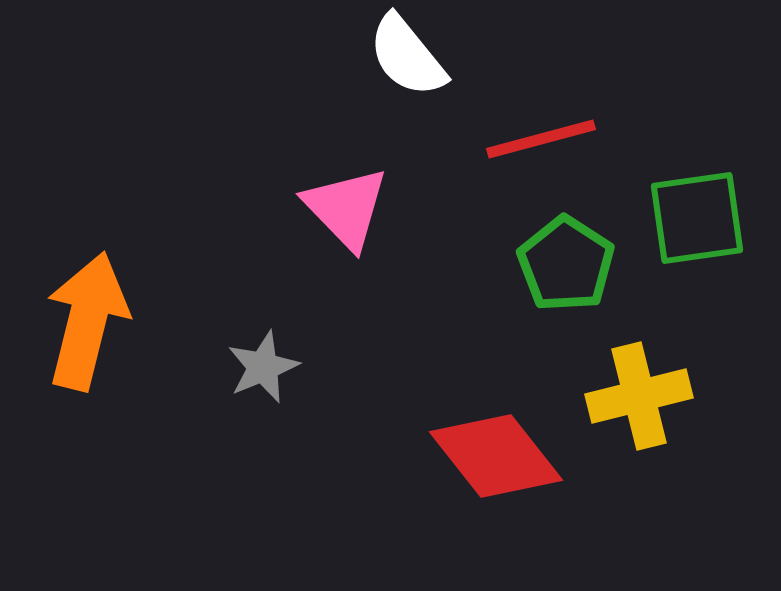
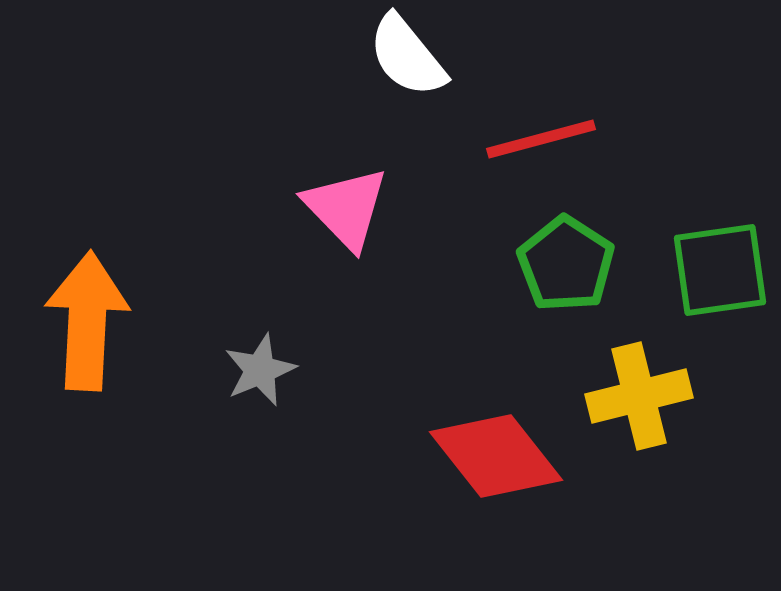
green square: moved 23 px right, 52 px down
orange arrow: rotated 11 degrees counterclockwise
gray star: moved 3 px left, 3 px down
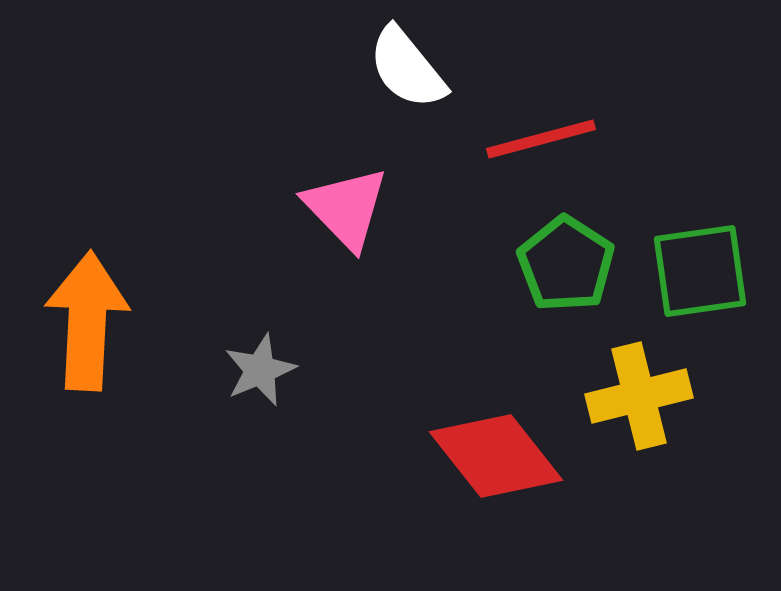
white semicircle: moved 12 px down
green square: moved 20 px left, 1 px down
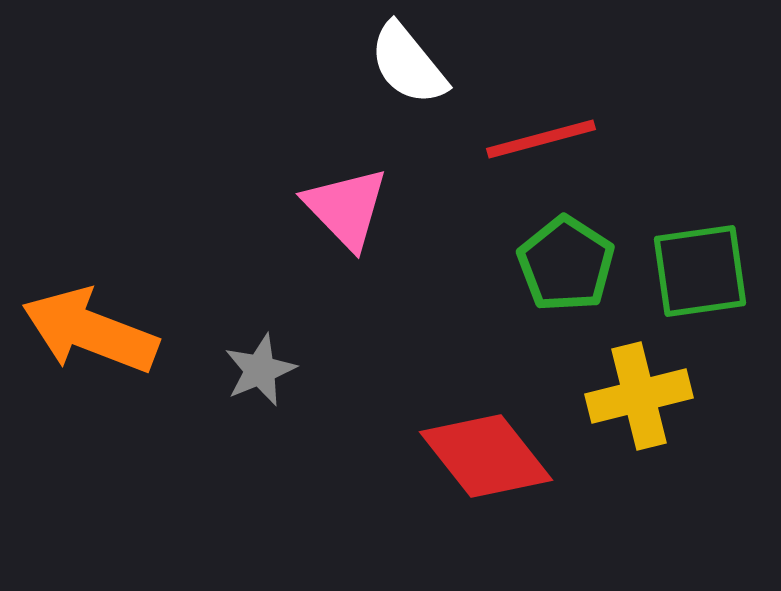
white semicircle: moved 1 px right, 4 px up
orange arrow: moved 3 px right, 10 px down; rotated 72 degrees counterclockwise
red diamond: moved 10 px left
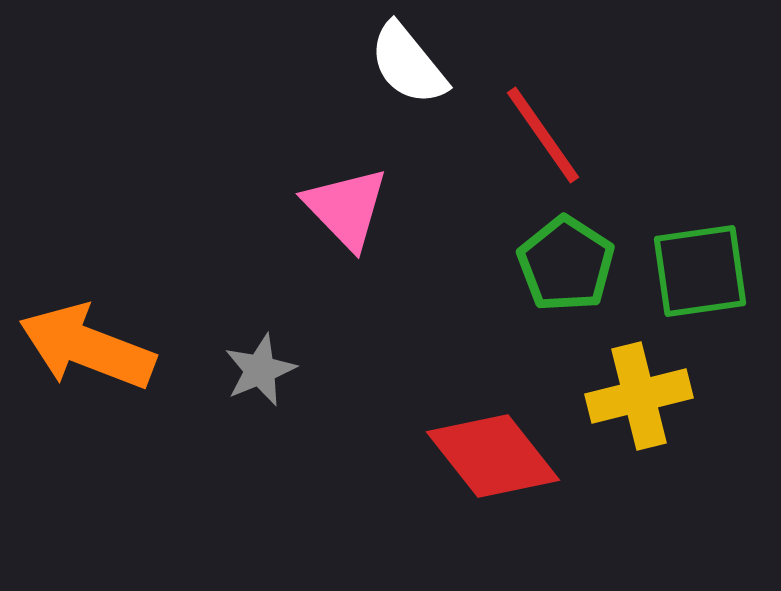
red line: moved 2 px right, 4 px up; rotated 70 degrees clockwise
orange arrow: moved 3 px left, 16 px down
red diamond: moved 7 px right
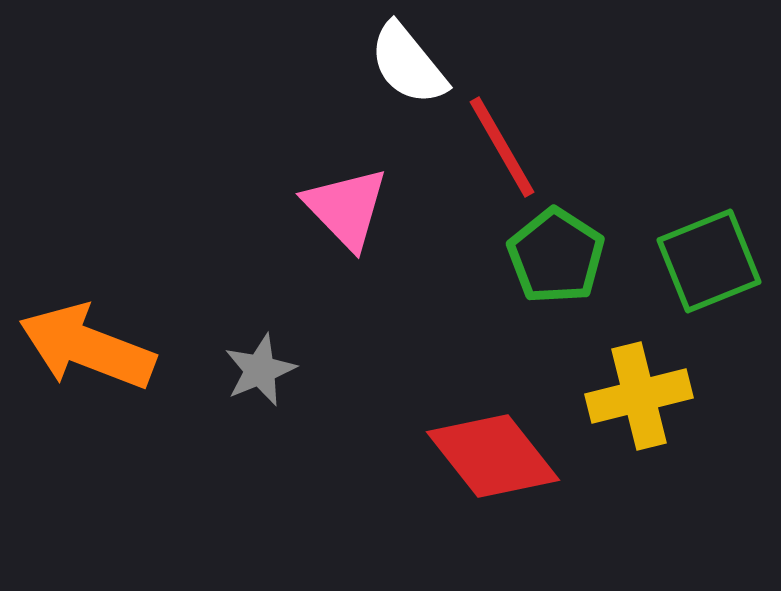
red line: moved 41 px left, 12 px down; rotated 5 degrees clockwise
green pentagon: moved 10 px left, 8 px up
green square: moved 9 px right, 10 px up; rotated 14 degrees counterclockwise
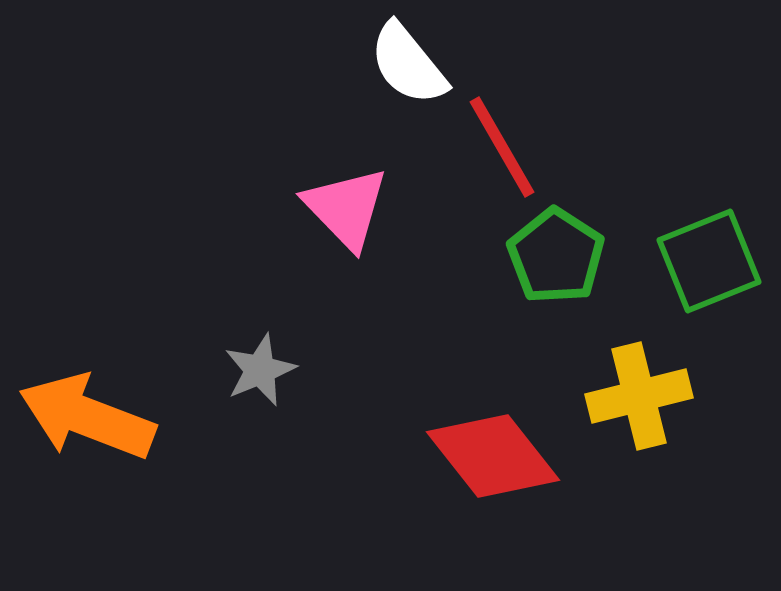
orange arrow: moved 70 px down
